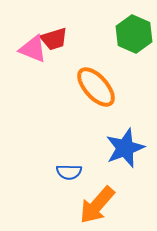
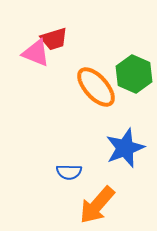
green hexagon: moved 40 px down
pink triangle: moved 3 px right, 4 px down
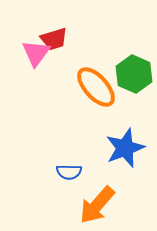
pink triangle: rotated 44 degrees clockwise
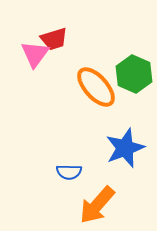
pink triangle: moved 1 px left, 1 px down
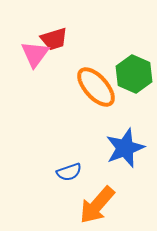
blue semicircle: rotated 20 degrees counterclockwise
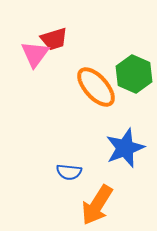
blue semicircle: rotated 25 degrees clockwise
orange arrow: rotated 9 degrees counterclockwise
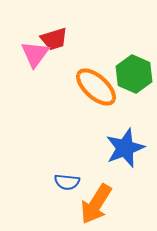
orange ellipse: rotated 6 degrees counterclockwise
blue semicircle: moved 2 px left, 10 px down
orange arrow: moved 1 px left, 1 px up
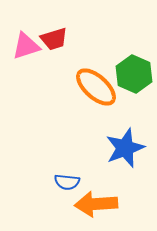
pink triangle: moved 9 px left, 8 px up; rotated 36 degrees clockwise
orange arrow: rotated 54 degrees clockwise
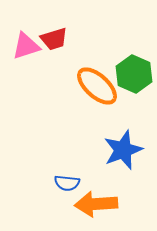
orange ellipse: moved 1 px right, 1 px up
blue star: moved 2 px left, 2 px down
blue semicircle: moved 1 px down
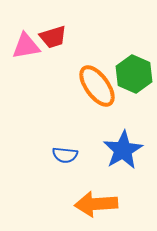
red trapezoid: moved 1 px left, 2 px up
pink triangle: rotated 8 degrees clockwise
orange ellipse: rotated 12 degrees clockwise
blue star: rotated 9 degrees counterclockwise
blue semicircle: moved 2 px left, 28 px up
